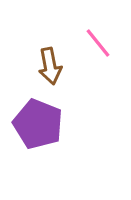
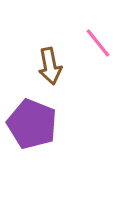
purple pentagon: moved 6 px left
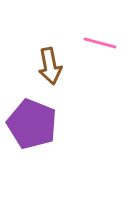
pink line: moved 2 px right; rotated 36 degrees counterclockwise
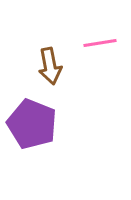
pink line: rotated 24 degrees counterclockwise
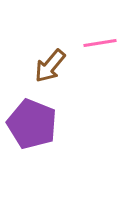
brown arrow: rotated 51 degrees clockwise
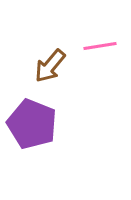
pink line: moved 3 px down
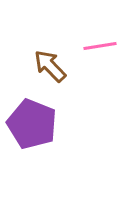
brown arrow: rotated 96 degrees clockwise
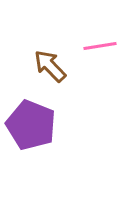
purple pentagon: moved 1 px left, 1 px down
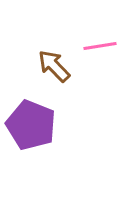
brown arrow: moved 4 px right
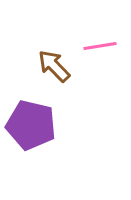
purple pentagon: rotated 9 degrees counterclockwise
